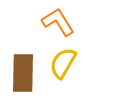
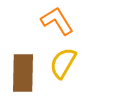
orange L-shape: moved 1 px left, 1 px up
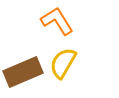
brown rectangle: moved 1 px up; rotated 66 degrees clockwise
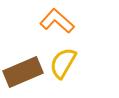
orange L-shape: rotated 16 degrees counterclockwise
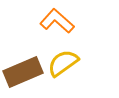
yellow semicircle: rotated 24 degrees clockwise
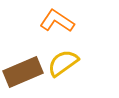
orange L-shape: rotated 8 degrees counterclockwise
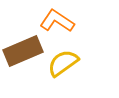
brown rectangle: moved 21 px up
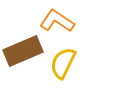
yellow semicircle: rotated 28 degrees counterclockwise
